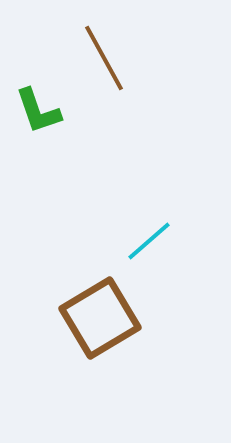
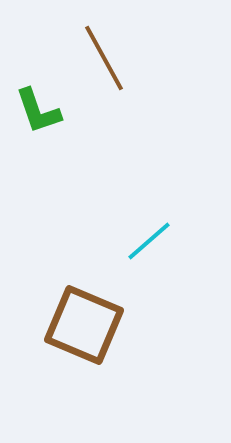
brown square: moved 16 px left, 7 px down; rotated 36 degrees counterclockwise
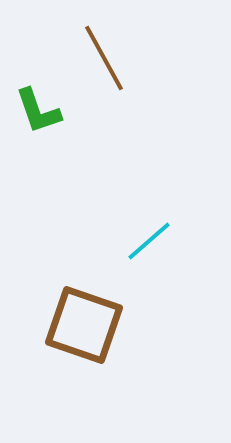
brown square: rotated 4 degrees counterclockwise
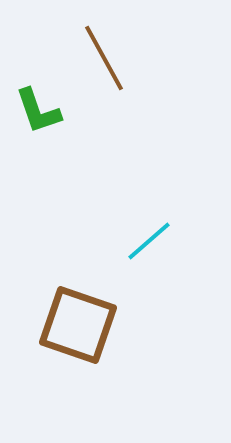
brown square: moved 6 px left
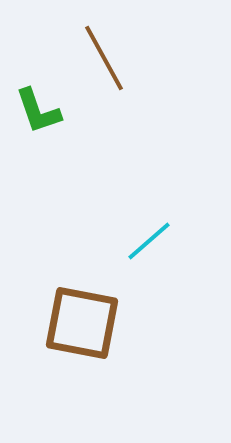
brown square: moved 4 px right, 2 px up; rotated 8 degrees counterclockwise
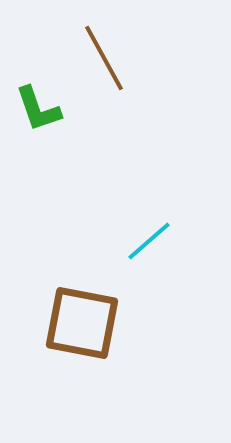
green L-shape: moved 2 px up
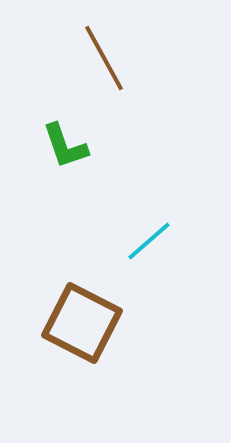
green L-shape: moved 27 px right, 37 px down
brown square: rotated 16 degrees clockwise
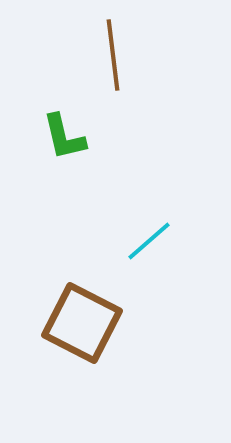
brown line: moved 9 px right, 3 px up; rotated 22 degrees clockwise
green L-shape: moved 1 px left, 9 px up; rotated 6 degrees clockwise
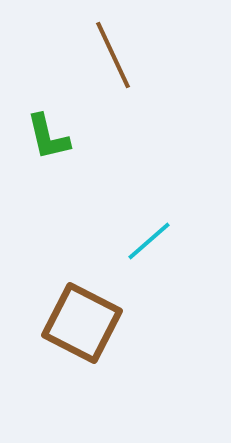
brown line: rotated 18 degrees counterclockwise
green L-shape: moved 16 px left
